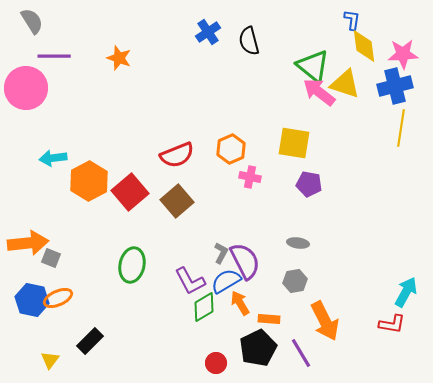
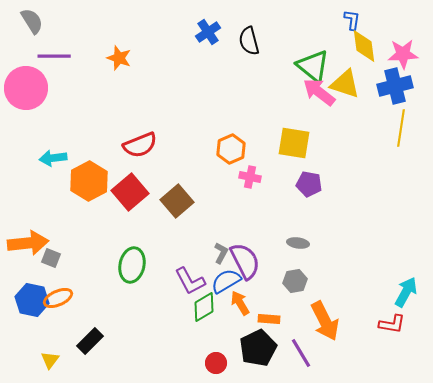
red semicircle at (177, 155): moved 37 px left, 10 px up
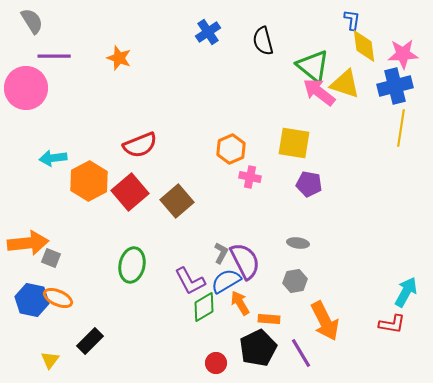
black semicircle at (249, 41): moved 14 px right
orange ellipse at (58, 298): rotated 48 degrees clockwise
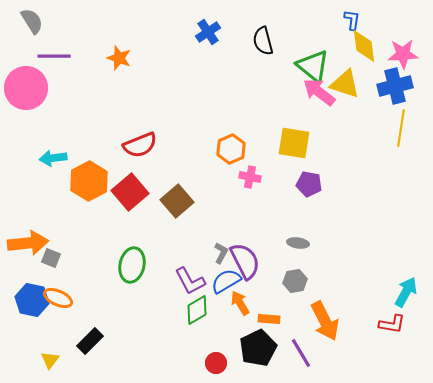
green diamond at (204, 307): moved 7 px left, 3 px down
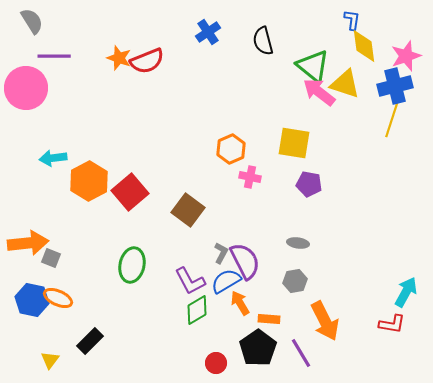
pink star at (403, 54): moved 3 px right, 2 px down; rotated 16 degrees counterclockwise
yellow line at (401, 128): moved 9 px left, 9 px up; rotated 9 degrees clockwise
red semicircle at (140, 145): moved 7 px right, 84 px up
brown square at (177, 201): moved 11 px right, 9 px down; rotated 12 degrees counterclockwise
black pentagon at (258, 348): rotated 9 degrees counterclockwise
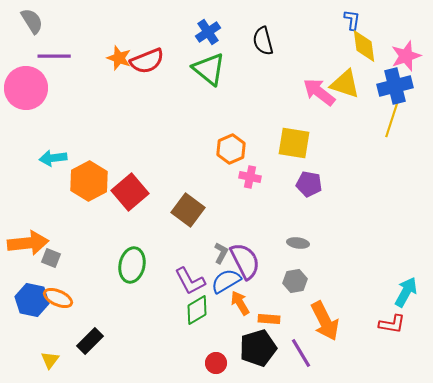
green triangle at (313, 66): moved 104 px left, 3 px down
black pentagon at (258, 348): rotated 18 degrees clockwise
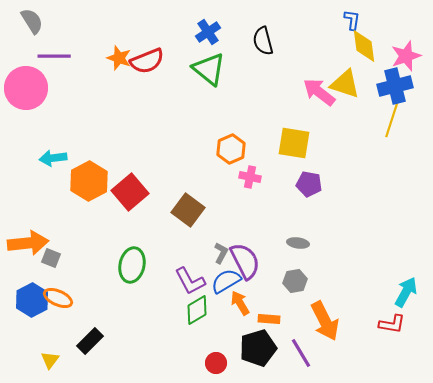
blue hexagon at (32, 300): rotated 20 degrees clockwise
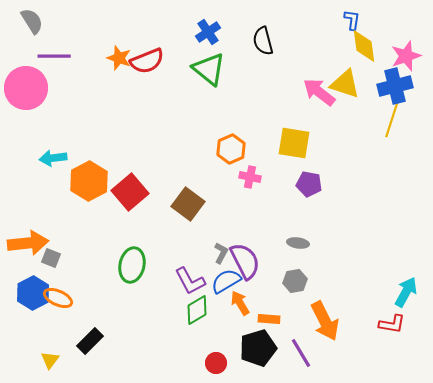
brown square at (188, 210): moved 6 px up
blue hexagon at (32, 300): moved 1 px right, 7 px up
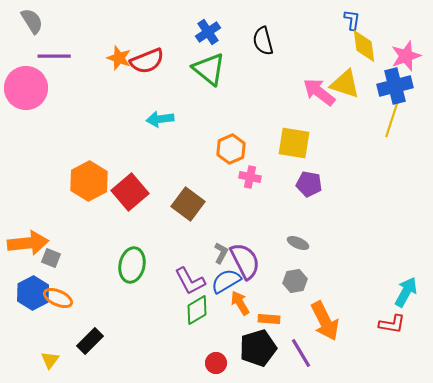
cyan arrow at (53, 158): moved 107 px right, 39 px up
gray ellipse at (298, 243): rotated 15 degrees clockwise
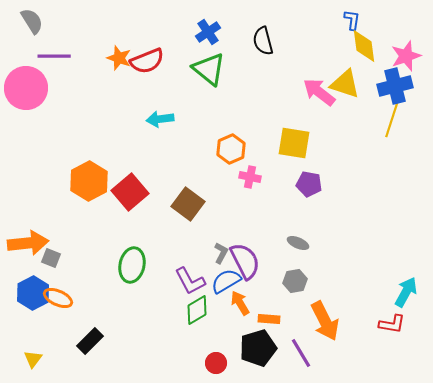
yellow triangle at (50, 360): moved 17 px left, 1 px up
